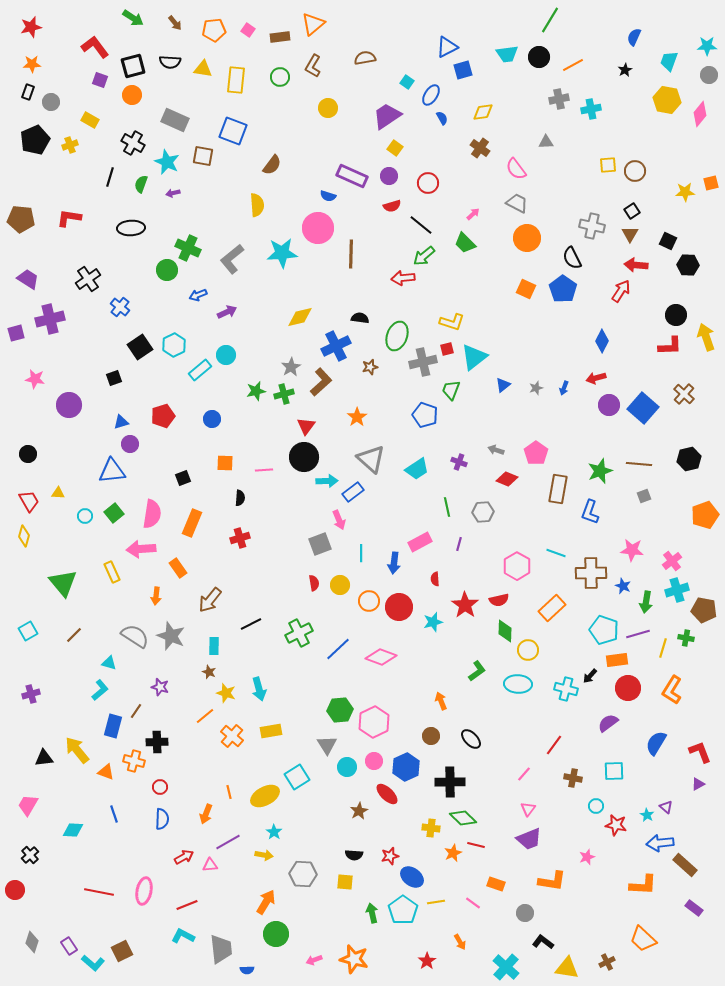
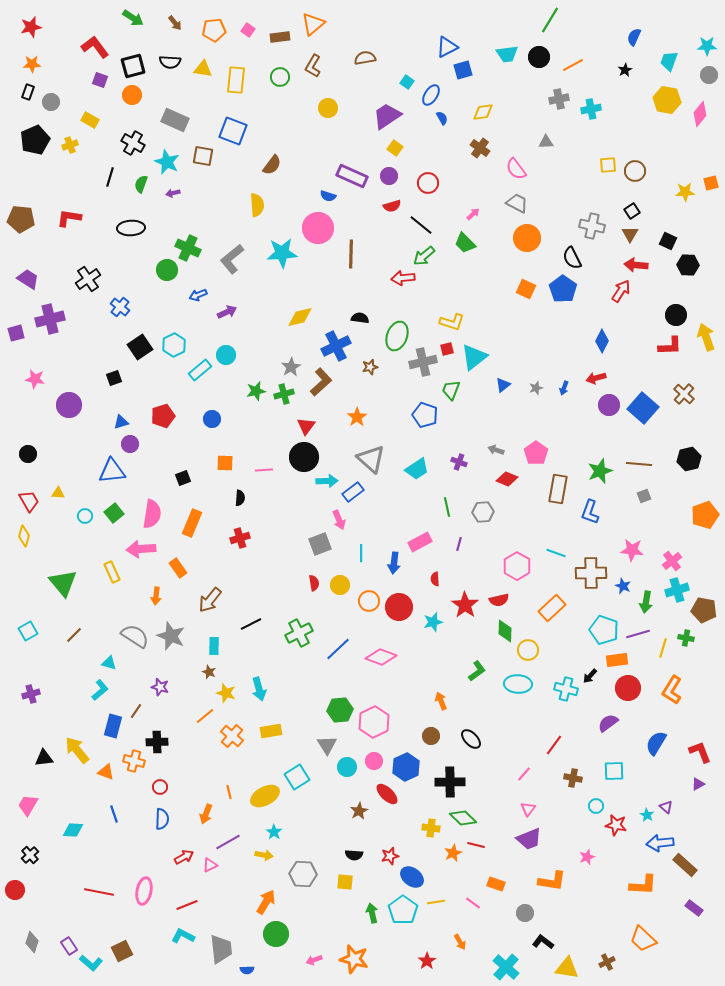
pink triangle at (210, 865): rotated 21 degrees counterclockwise
cyan L-shape at (93, 963): moved 2 px left
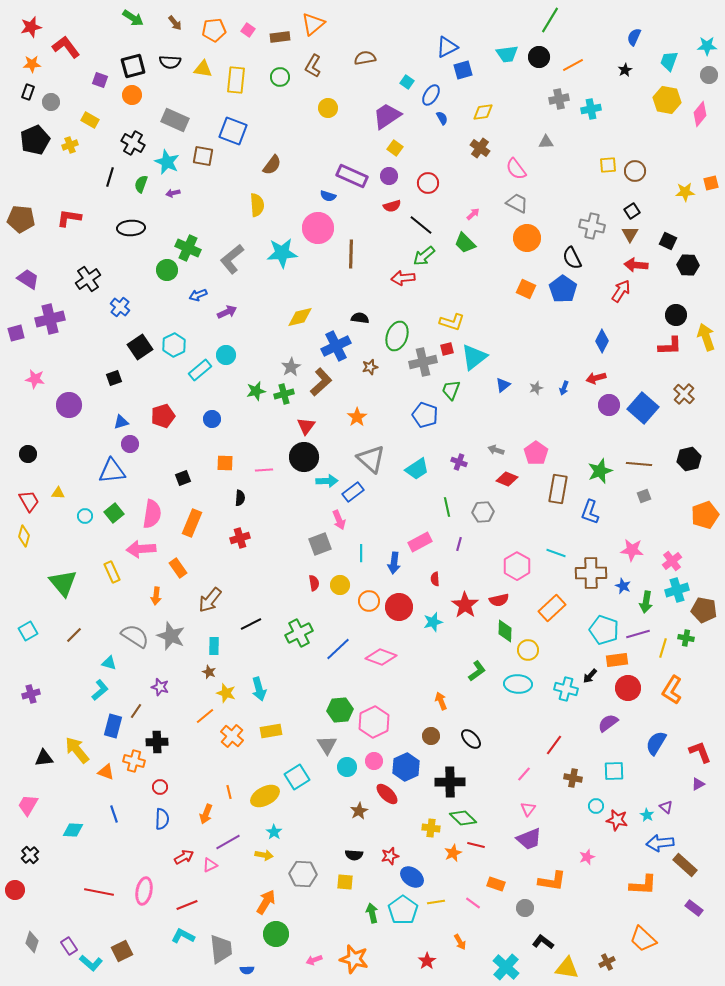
red L-shape at (95, 47): moved 29 px left
red star at (616, 825): moved 1 px right, 5 px up
gray circle at (525, 913): moved 5 px up
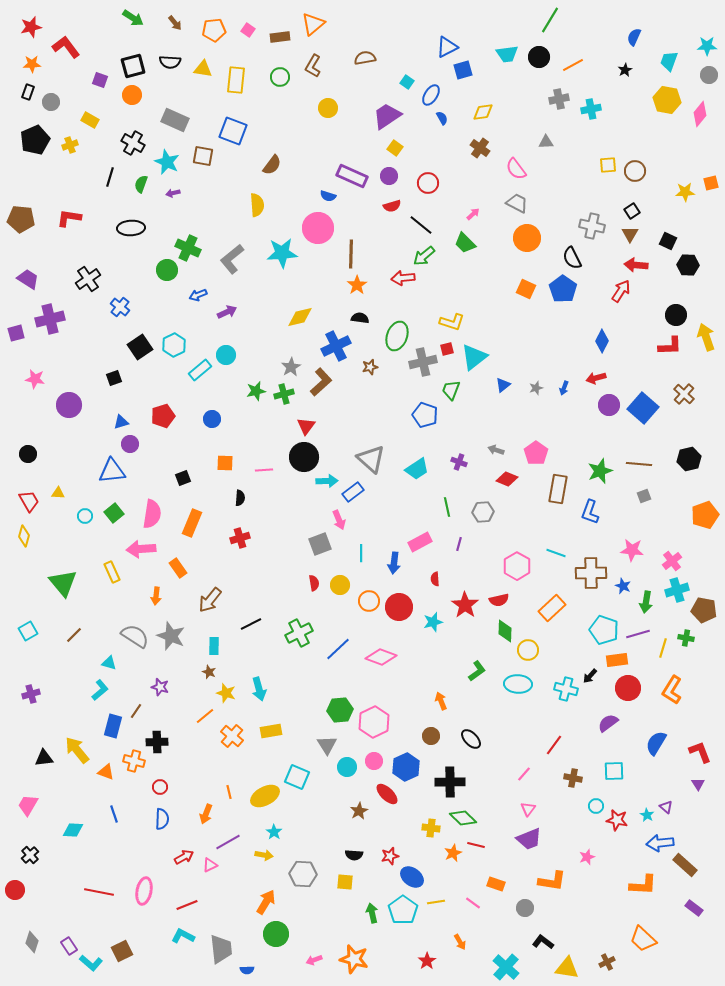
orange star at (357, 417): moved 132 px up
cyan square at (297, 777): rotated 35 degrees counterclockwise
purple triangle at (698, 784): rotated 32 degrees counterclockwise
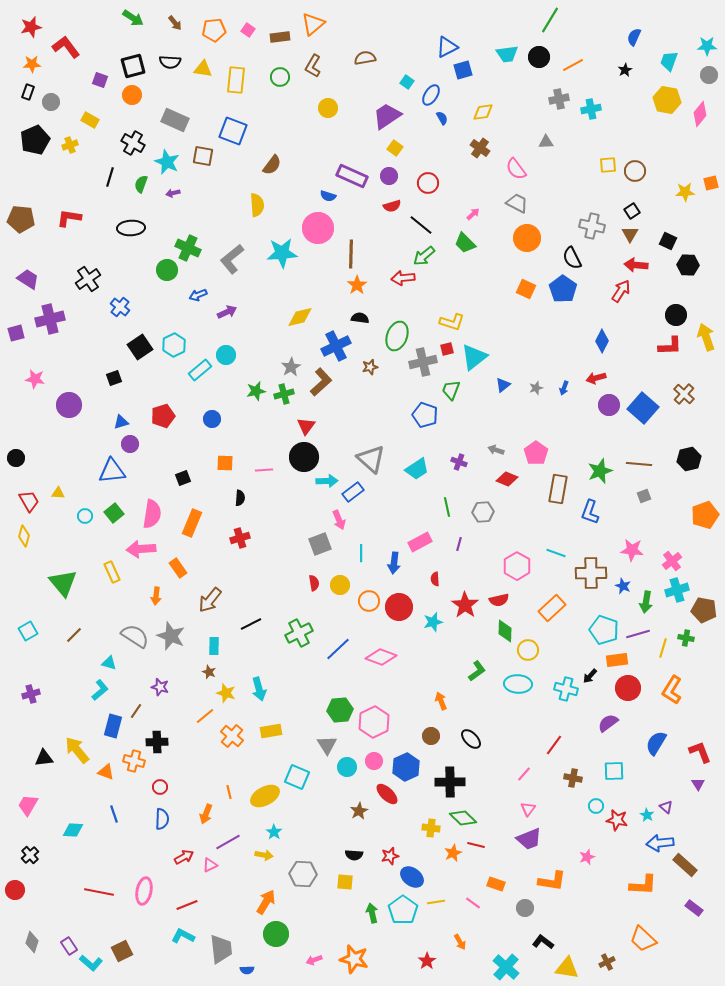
black circle at (28, 454): moved 12 px left, 4 px down
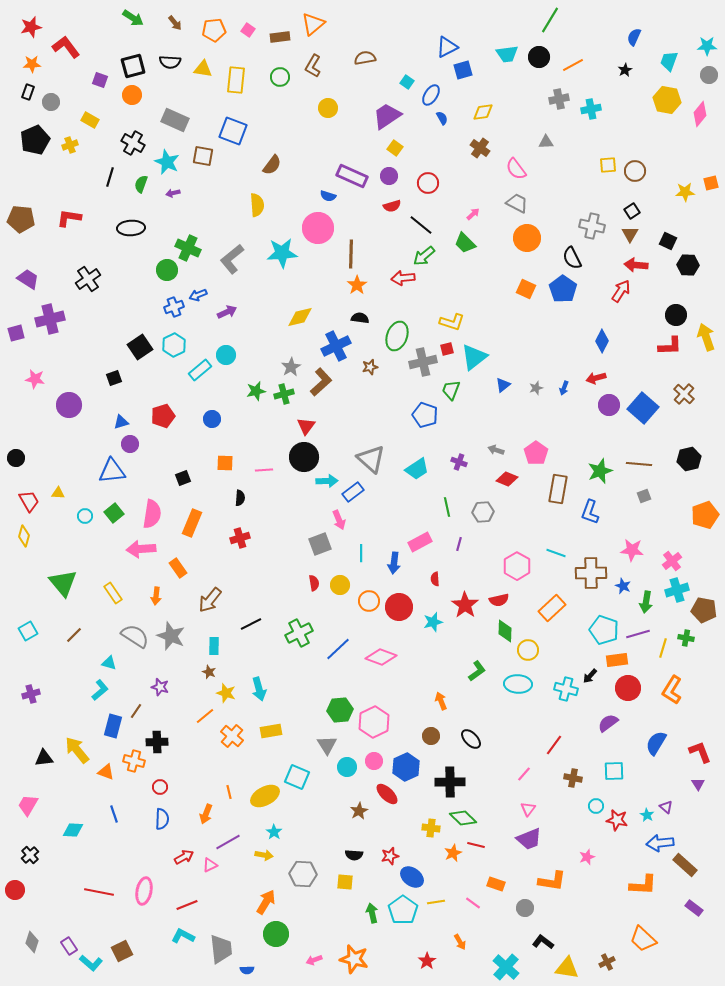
blue cross at (120, 307): moved 54 px right; rotated 30 degrees clockwise
yellow rectangle at (112, 572): moved 1 px right, 21 px down; rotated 10 degrees counterclockwise
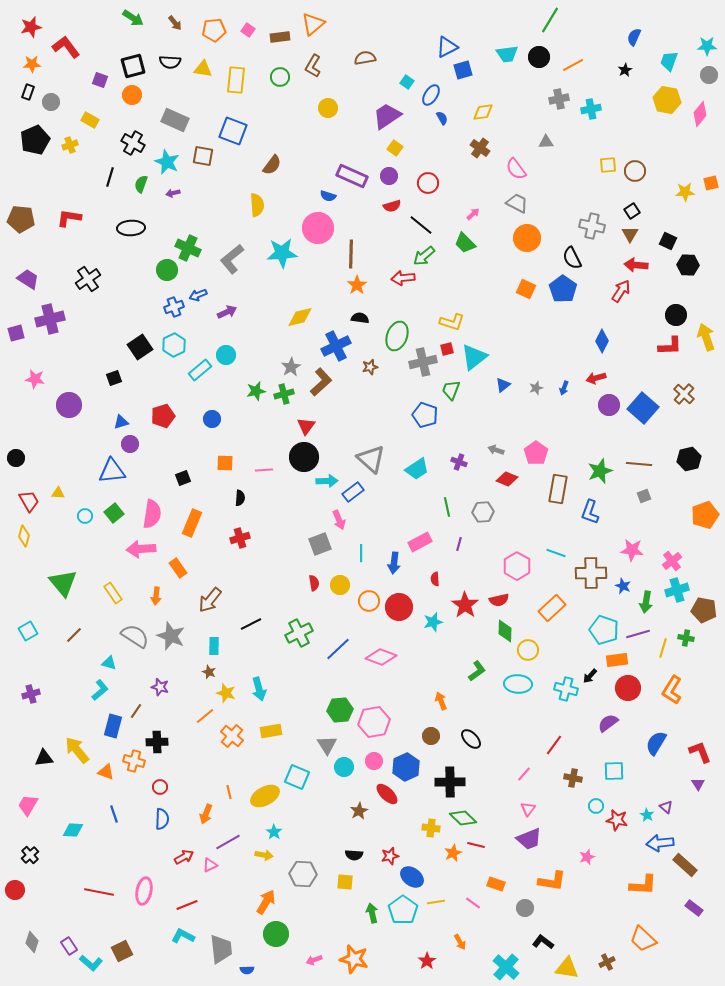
pink hexagon at (374, 722): rotated 16 degrees clockwise
cyan circle at (347, 767): moved 3 px left
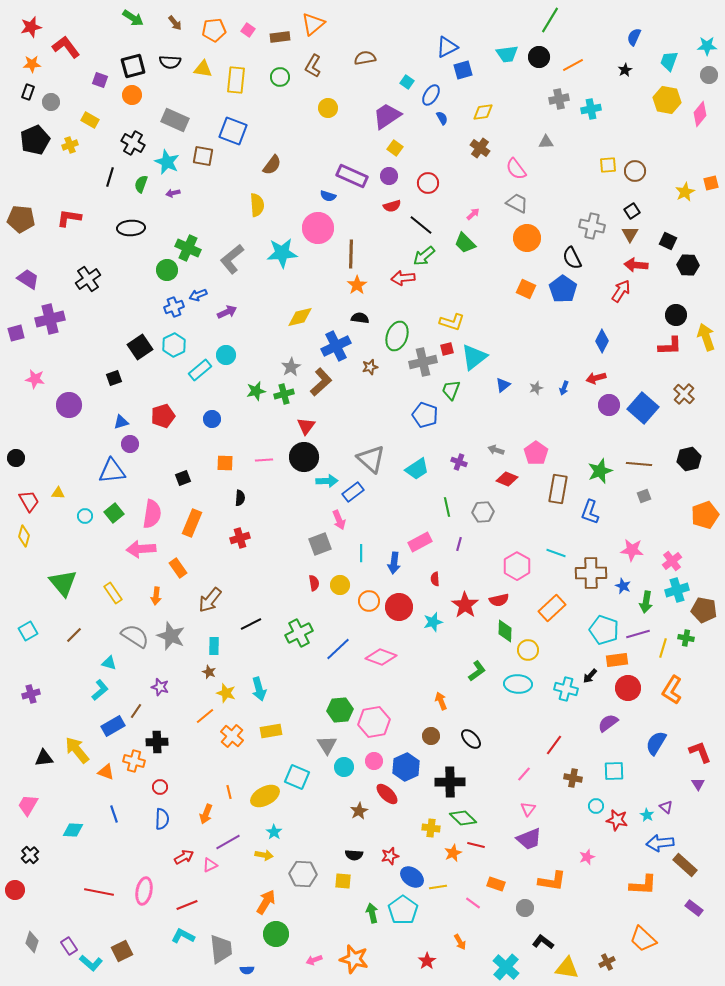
yellow star at (685, 192): rotated 24 degrees counterclockwise
pink line at (264, 470): moved 10 px up
blue rectangle at (113, 726): rotated 45 degrees clockwise
yellow square at (345, 882): moved 2 px left, 1 px up
yellow line at (436, 902): moved 2 px right, 15 px up
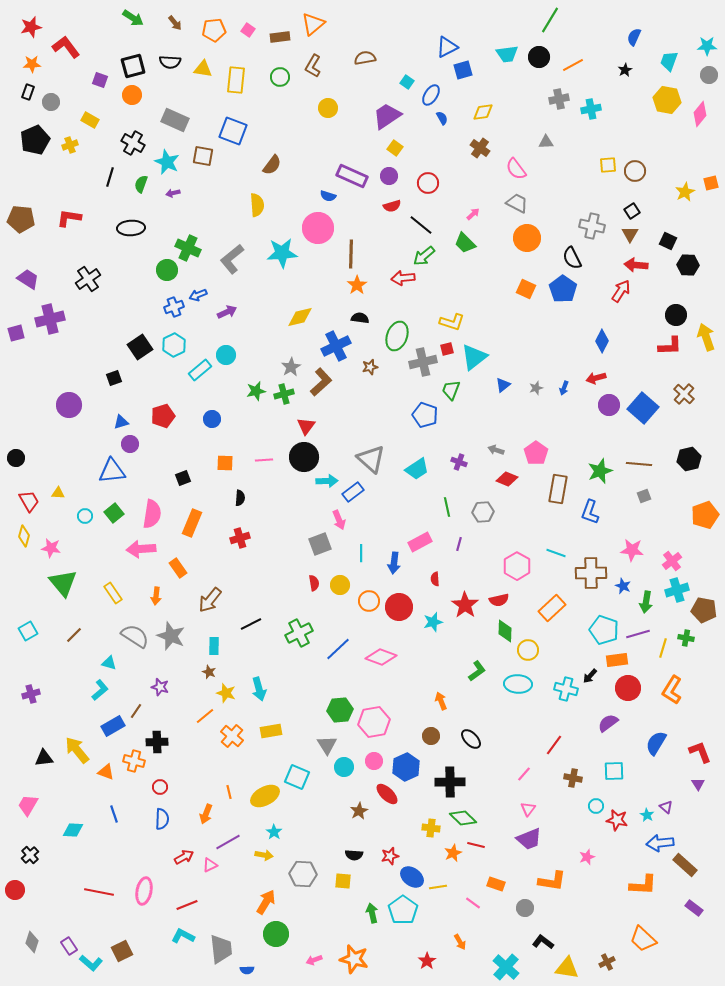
pink star at (35, 379): moved 16 px right, 169 px down
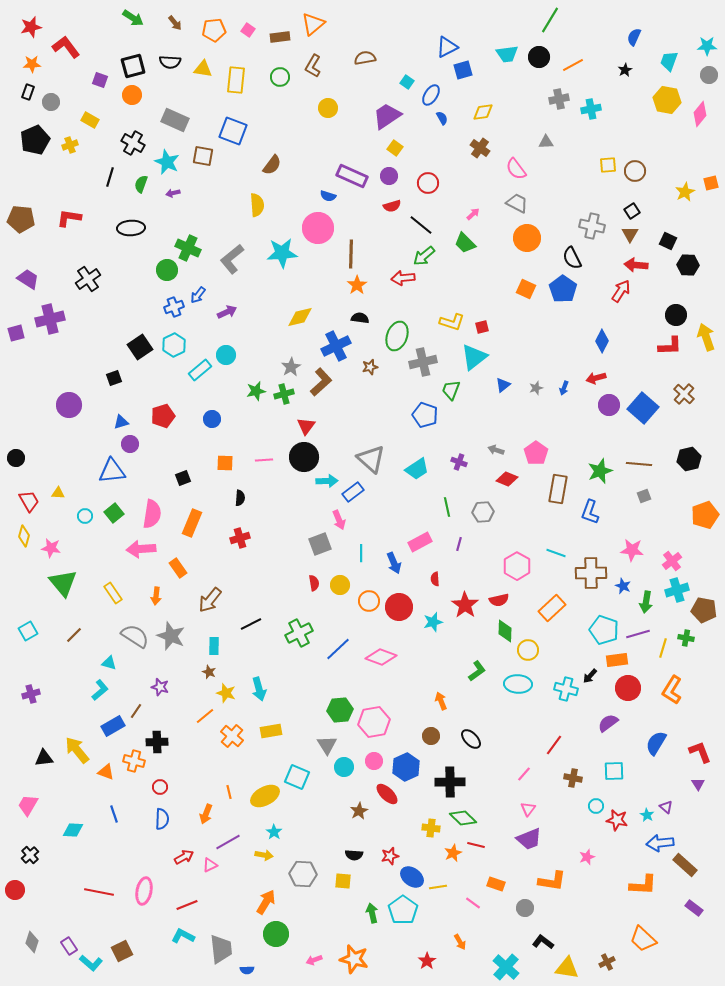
blue arrow at (198, 295): rotated 30 degrees counterclockwise
red square at (447, 349): moved 35 px right, 22 px up
blue arrow at (394, 563): rotated 30 degrees counterclockwise
